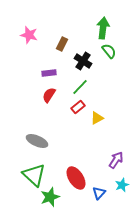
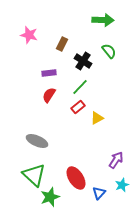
green arrow: moved 8 px up; rotated 85 degrees clockwise
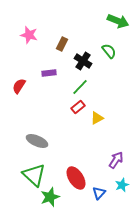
green arrow: moved 15 px right, 1 px down; rotated 20 degrees clockwise
red semicircle: moved 30 px left, 9 px up
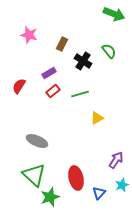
green arrow: moved 4 px left, 7 px up
purple rectangle: rotated 24 degrees counterclockwise
green line: moved 7 px down; rotated 30 degrees clockwise
red rectangle: moved 25 px left, 16 px up
red ellipse: rotated 20 degrees clockwise
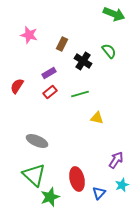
red semicircle: moved 2 px left
red rectangle: moved 3 px left, 1 px down
yellow triangle: rotated 40 degrees clockwise
red ellipse: moved 1 px right, 1 px down
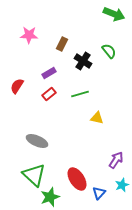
pink star: rotated 12 degrees counterclockwise
red rectangle: moved 1 px left, 2 px down
red ellipse: rotated 20 degrees counterclockwise
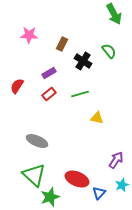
green arrow: rotated 40 degrees clockwise
red ellipse: rotated 35 degrees counterclockwise
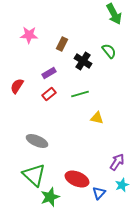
purple arrow: moved 1 px right, 2 px down
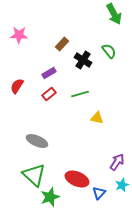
pink star: moved 10 px left
brown rectangle: rotated 16 degrees clockwise
black cross: moved 1 px up
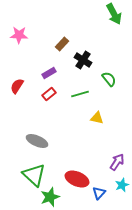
green semicircle: moved 28 px down
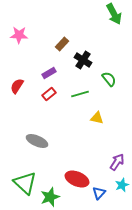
green triangle: moved 9 px left, 8 px down
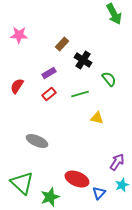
green triangle: moved 3 px left
